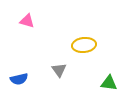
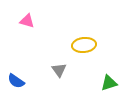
blue semicircle: moved 3 px left, 2 px down; rotated 48 degrees clockwise
green triangle: rotated 24 degrees counterclockwise
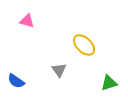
yellow ellipse: rotated 50 degrees clockwise
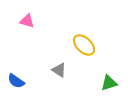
gray triangle: rotated 21 degrees counterclockwise
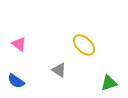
pink triangle: moved 8 px left, 23 px down; rotated 21 degrees clockwise
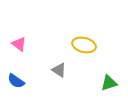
yellow ellipse: rotated 30 degrees counterclockwise
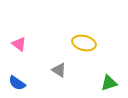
yellow ellipse: moved 2 px up
blue semicircle: moved 1 px right, 2 px down
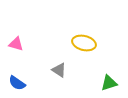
pink triangle: moved 3 px left; rotated 21 degrees counterclockwise
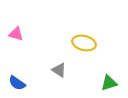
pink triangle: moved 10 px up
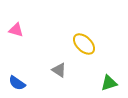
pink triangle: moved 4 px up
yellow ellipse: moved 1 px down; rotated 30 degrees clockwise
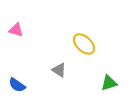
blue semicircle: moved 2 px down
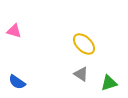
pink triangle: moved 2 px left, 1 px down
gray triangle: moved 22 px right, 4 px down
blue semicircle: moved 3 px up
